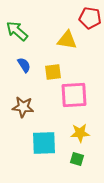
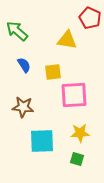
red pentagon: rotated 15 degrees clockwise
cyan square: moved 2 px left, 2 px up
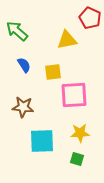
yellow triangle: rotated 20 degrees counterclockwise
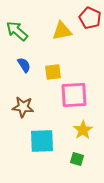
yellow triangle: moved 5 px left, 9 px up
yellow star: moved 3 px right, 3 px up; rotated 30 degrees counterclockwise
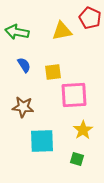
green arrow: moved 1 px down; rotated 30 degrees counterclockwise
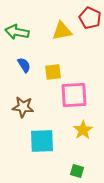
green square: moved 12 px down
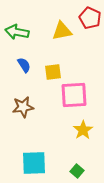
brown star: rotated 15 degrees counterclockwise
cyan square: moved 8 px left, 22 px down
green square: rotated 24 degrees clockwise
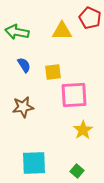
yellow triangle: rotated 10 degrees clockwise
